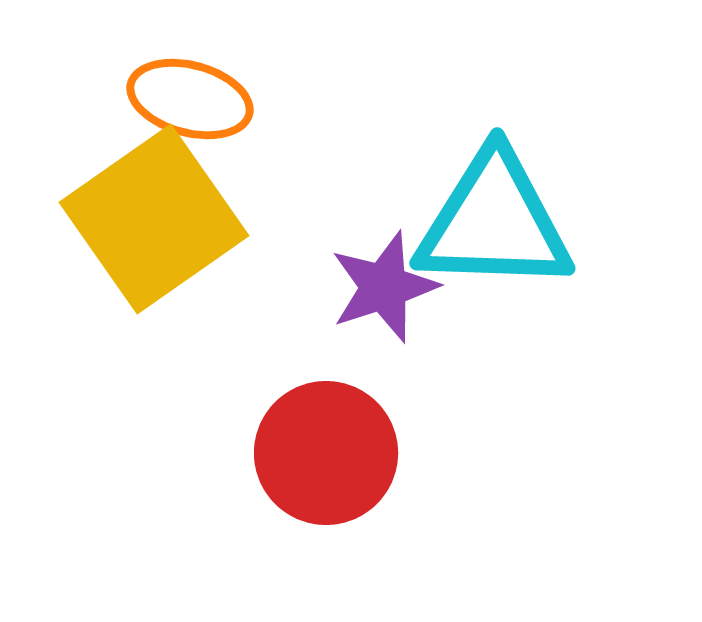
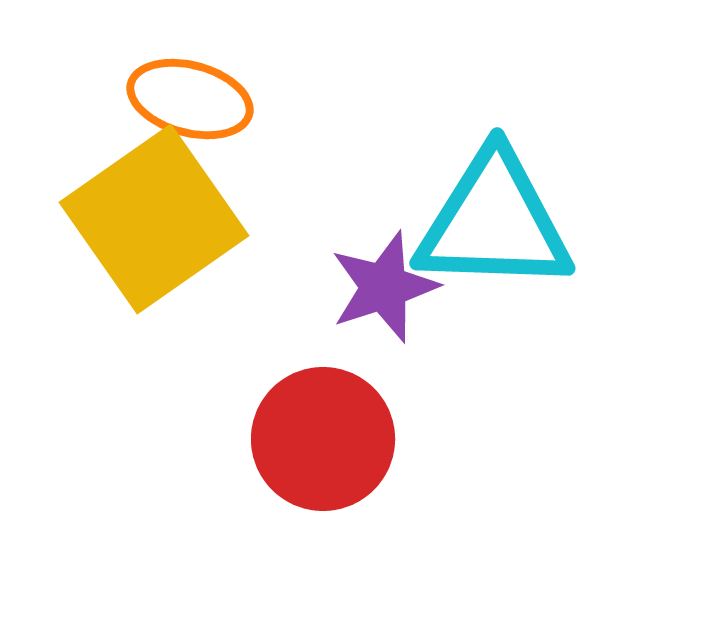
red circle: moved 3 px left, 14 px up
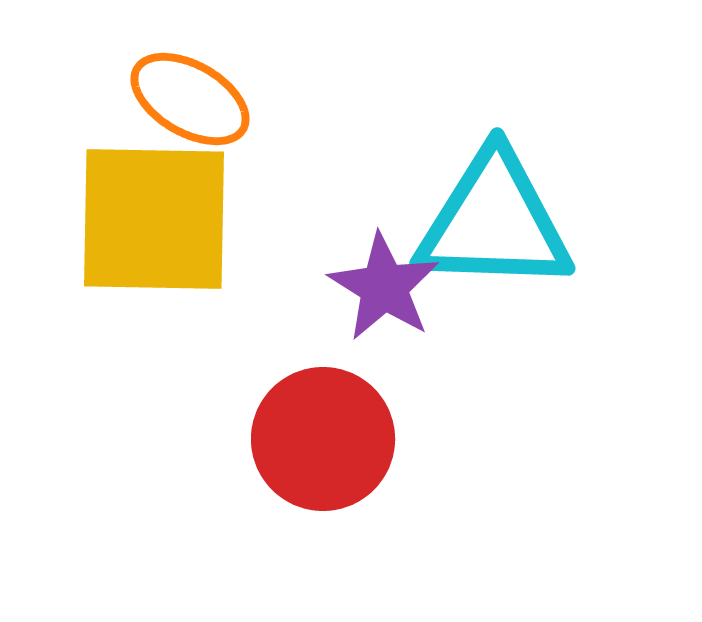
orange ellipse: rotated 15 degrees clockwise
yellow square: rotated 36 degrees clockwise
purple star: rotated 22 degrees counterclockwise
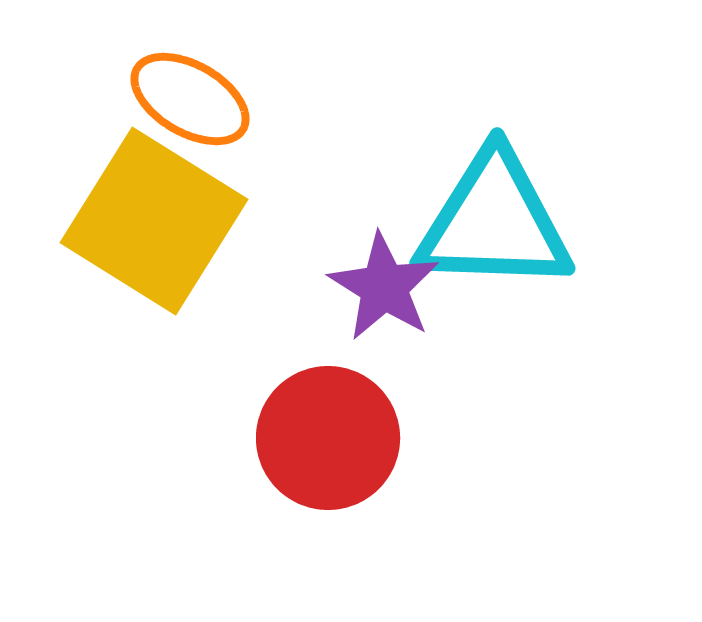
yellow square: moved 2 px down; rotated 31 degrees clockwise
red circle: moved 5 px right, 1 px up
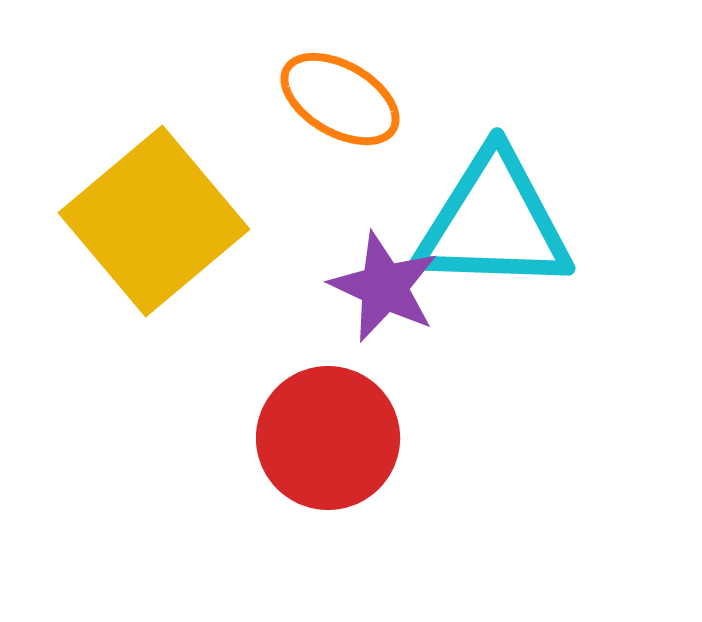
orange ellipse: moved 150 px right
yellow square: rotated 18 degrees clockwise
purple star: rotated 7 degrees counterclockwise
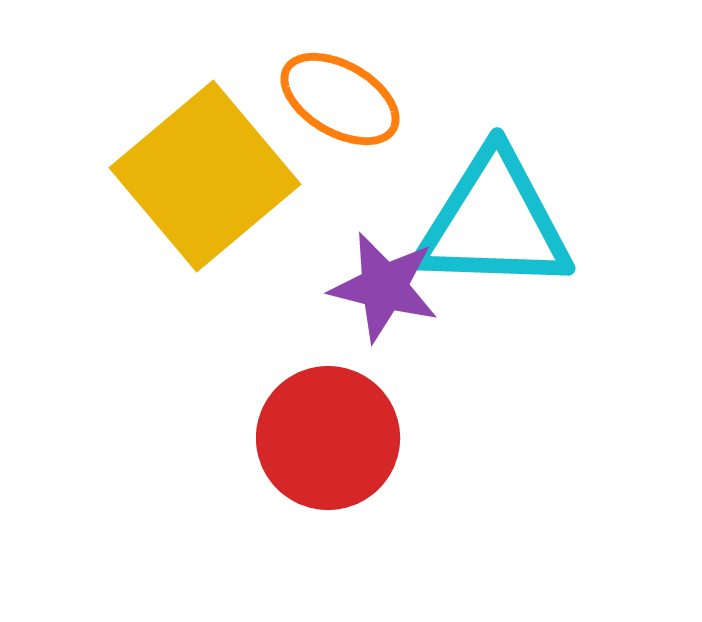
yellow square: moved 51 px right, 45 px up
purple star: rotated 11 degrees counterclockwise
